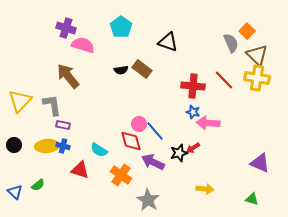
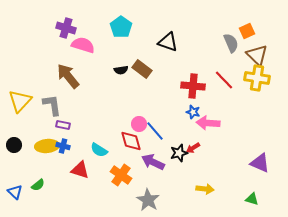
orange square: rotated 21 degrees clockwise
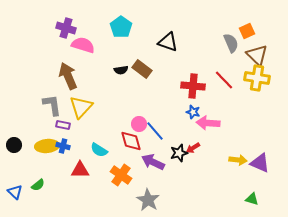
brown arrow: rotated 16 degrees clockwise
yellow triangle: moved 61 px right, 6 px down
red triangle: rotated 18 degrees counterclockwise
yellow arrow: moved 33 px right, 29 px up
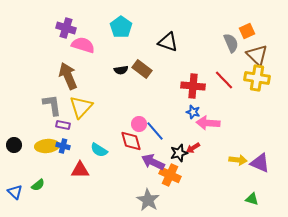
orange cross: moved 49 px right; rotated 10 degrees counterclockwise
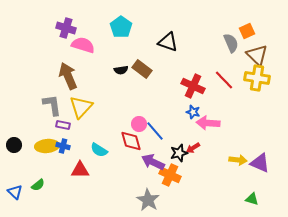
red cross: rotated 20 degrees clockwise
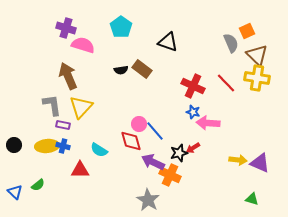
red line: moved 2 px right, 3 px down
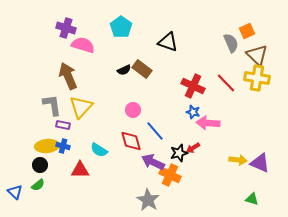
black semicircle: moved 3 px right; rotated 16 degrees counterclockwise
pink circle: moved 6 px left, 14 px up
black circle: moved 26 px right, 20 px down
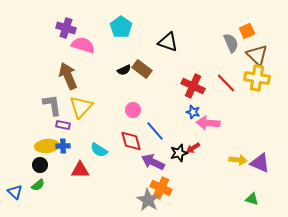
blue cross: rotated 16 degrees counterclockwise
orange cross: moved 9 px left, 13 px down
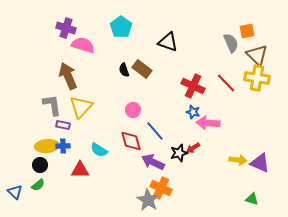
orange square: rotated 14 degrees clockwise
black semicircle: rotated 96 degrees clockwise
